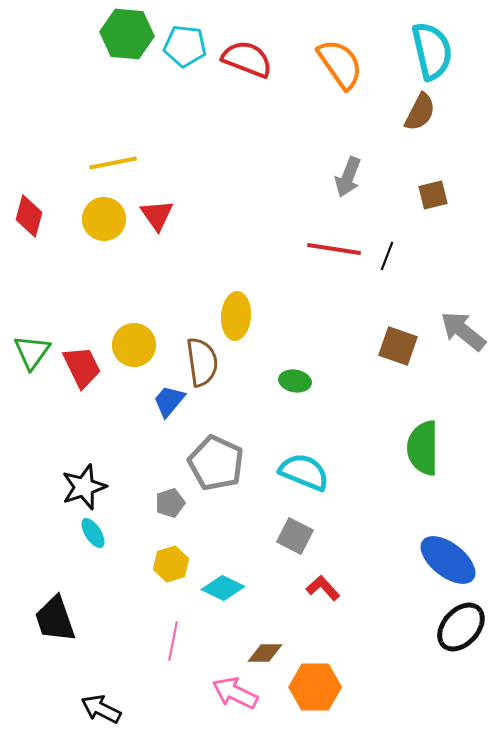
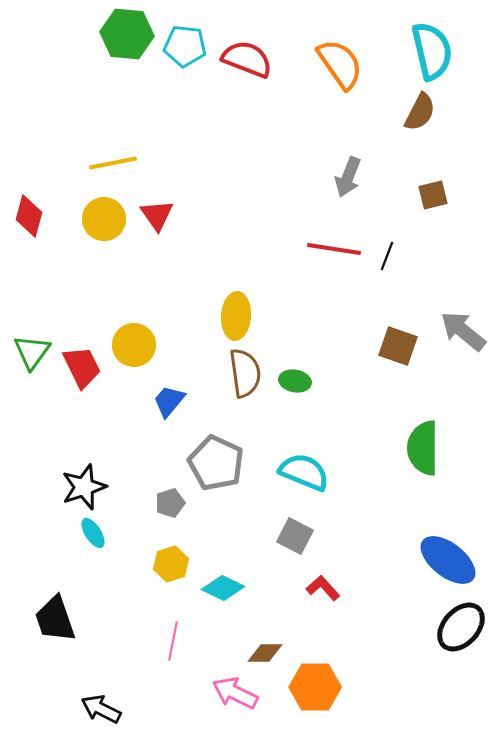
brown semicircle at (202, 362): moved 43 px right, 11 px down
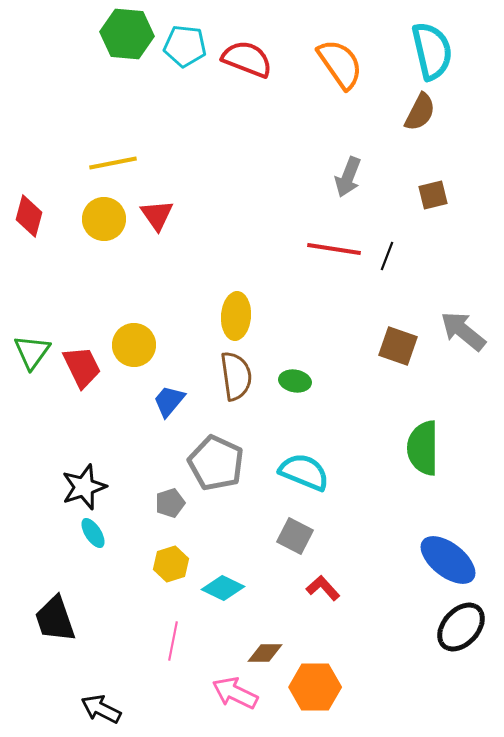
brown semicircle at (245, 373): moved 9 px left, 3 px down
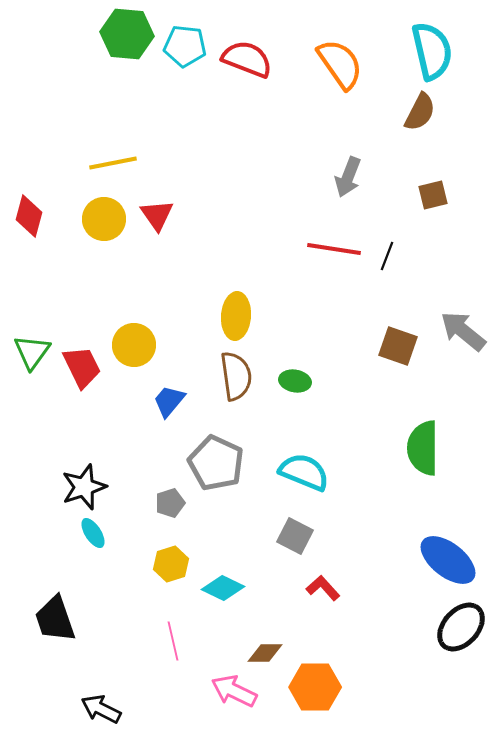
pink line at (173, 641): rotated 24 degrees counterclockwise
pink arrow at (235, 693): moved 1 px left, 2 px up
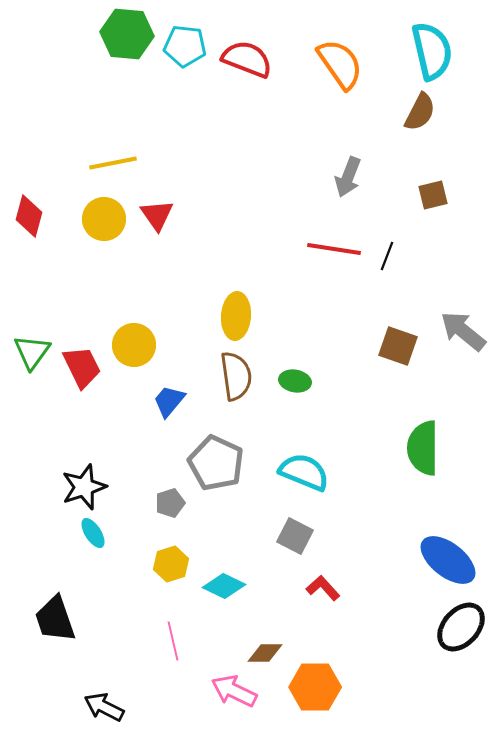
cyan diamond at (223, 588): moved 1 px right, 2 px up
black arrow at (101, 709): moved 3 px right, 2 px up
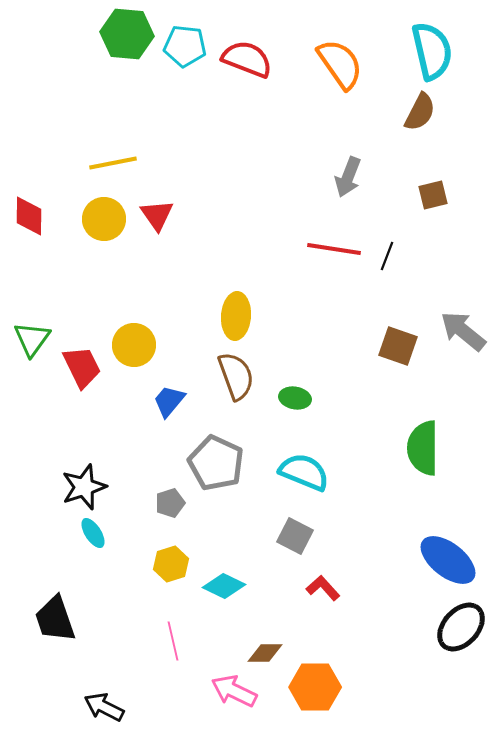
red diamond at (29, 216): rotated 15 degrees counterclockwise
green triangle at (32, 352): moved 13 px up
brown semicircle at (236, 376): rotated 12 degrees counterclockwise
green ellipse at (295, 381): moved 17 px down
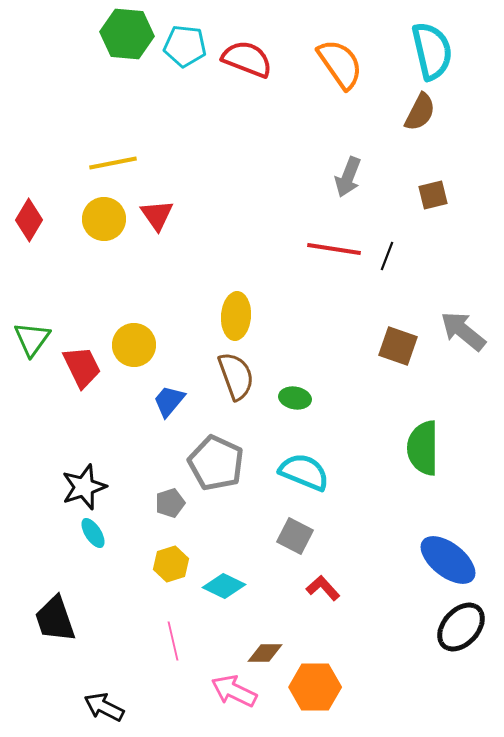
red diamond at (29, 216): moved 4 px down; rotated 30 degrees clockwise
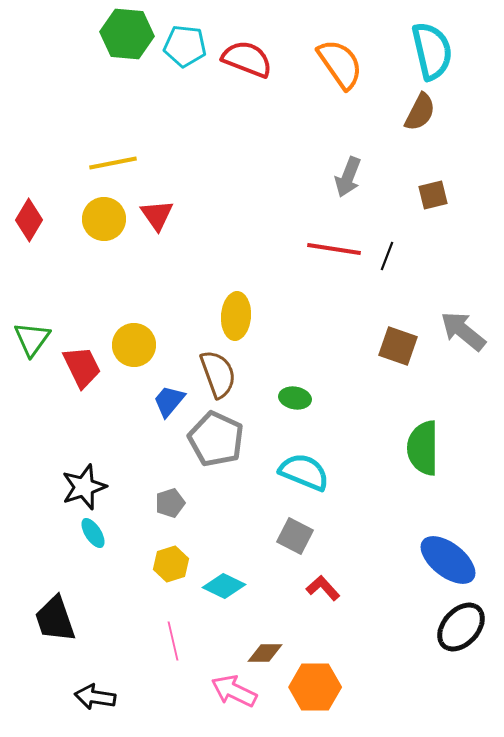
brown semicircle at (236, 376): moved 18 px left, 2 px up
gray pentagon at (216, 463): moved 24 px up
black arrow at (104, 707): moved 9 px left, 10 px up; rotated 18 degrees counterclockwise
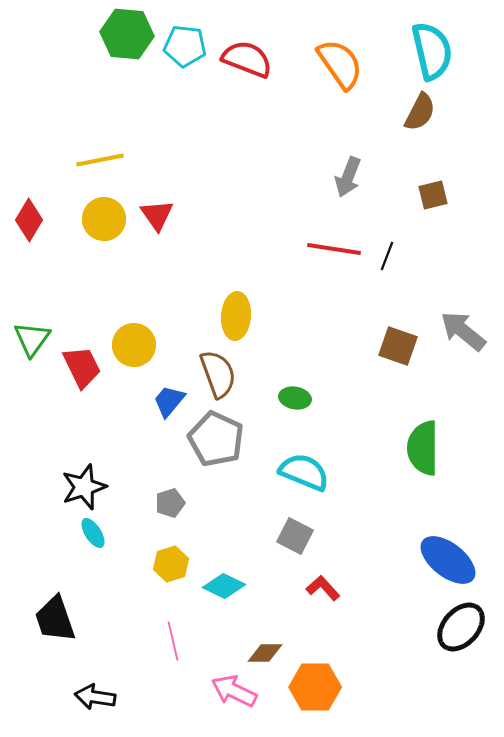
yellow line at (113, 163): moved 13 px left, 3 px up
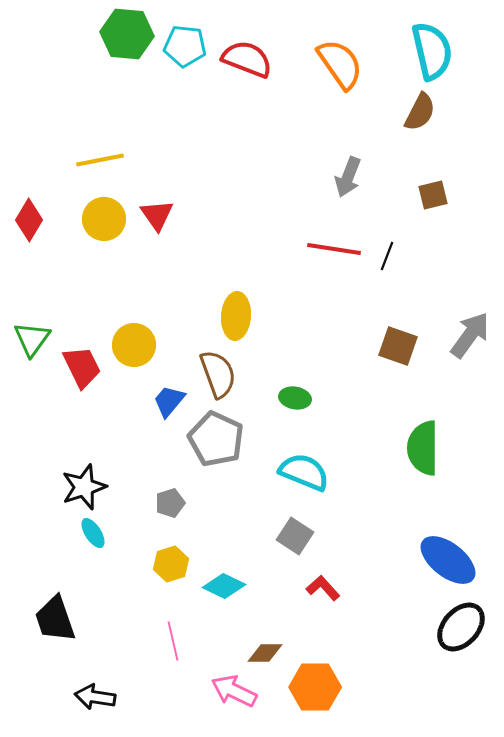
gray arrow at (463, 331): moved 7 px right, 4 px down; rotated 87 degrees clockwise
gray square at (295, 536): rotated 6 degrees clockwise
